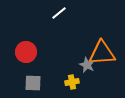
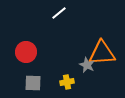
yellow cross: moved 5 px left
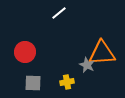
red circle: moved 1 px left
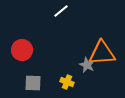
white line: moved 2 px right, 2 px up
red circle: moved 3 px left, 2 px up
yellow cross: rotated 32 degrees clockwise
